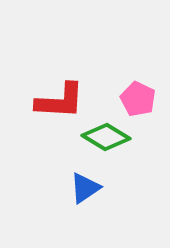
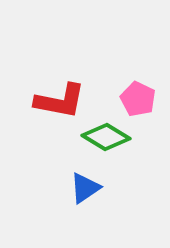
red L-shape: rotated 8 degrees clockwise
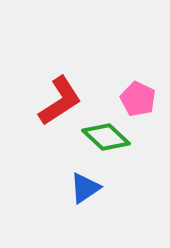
red L-shape: rotated 44 degrees counterclockwise
green diamond: rotated 12 degrees clockwise
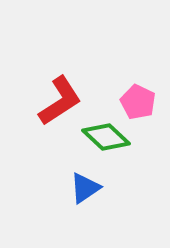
pink pentagon: moved 3 px down
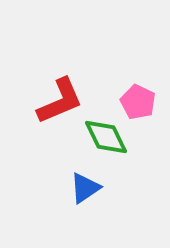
red L-shape: rotated 10 degrees clockwise
green diamond: rotated 21 degrees clockwise
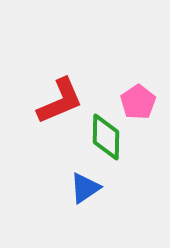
pink pentagon: rotated 12 degrees clockwise
green diamond: rotated 27 degrees clockwise
